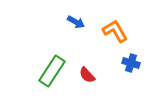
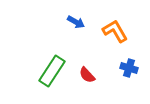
blue cross: moved 2 px left, 5 px down
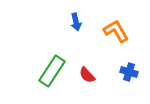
blue arrow: rotated 48 degrees clockwise
orange L-shape: moved 1 px right
blue cross: moved 4 px down
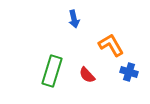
blue arrow: moved 2 px left, 3 px up
orange L-shape: moved 5 px left, 14 px down
green rectangle: rotated 16 degrees counterclockwise
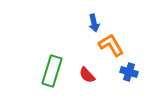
blue arrow: moved 20 px right, 4 px down
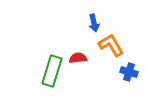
red semicircle: moved 9 px left, 17 px up; rotated 126 degrees clockwise
